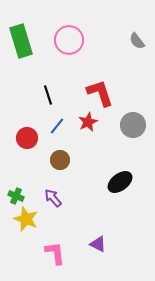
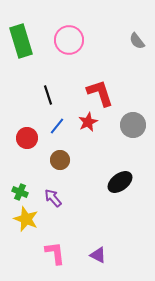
green cross: moved 4 px right, 4 px up
purple triangle: moved 11 px down
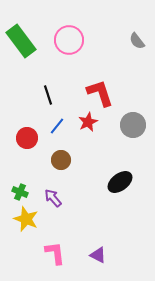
green rectangle: rotated 20 degrees counterclockwise
brown circle: moved 1 px right
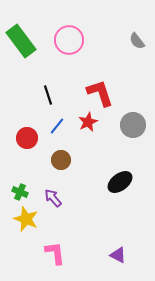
purple triangle: moved 20 px right
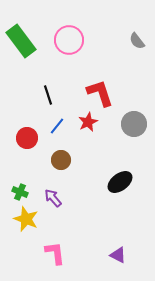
gray circle: moved 1 px right, 1 px up
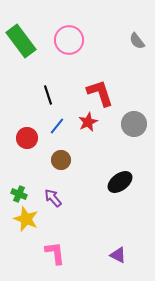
green cross: moved 1 px left, 2 px down
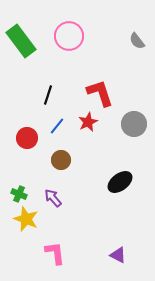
pink circle: moved 4 px up
black line: rotated 36 degrees clockwise
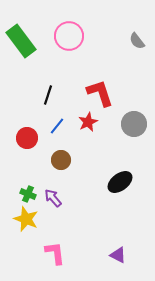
green cross: moved 9 px right
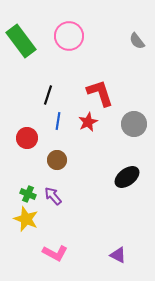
blue line: moved 1 px right, 5 px up; rotated 30 degrees counterclockwise
brown circle: moved 4 px left
black ellipse: moved 7 px right, 5 px up
purple arrow: moved 2 px up
pink L-shape: rotated 125 degrees clockwise
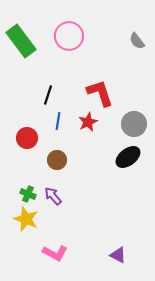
black ellipse: moved 1 px right, 20 px up
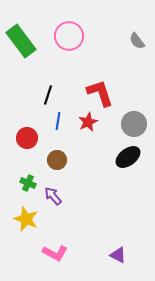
green cross: moved 11 px up
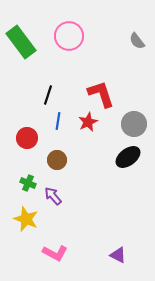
green rectangle: moved 1 px down
red L-shape: moved 1 px right, 1 px down
